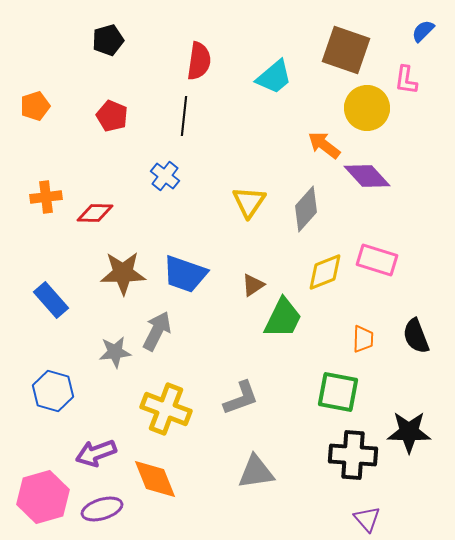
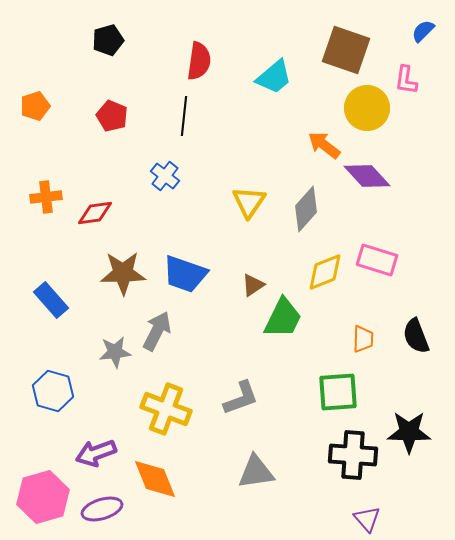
red diamond: rotated 9 degrees counterclockwise
green square: rotated 15 degrees counterclockwise
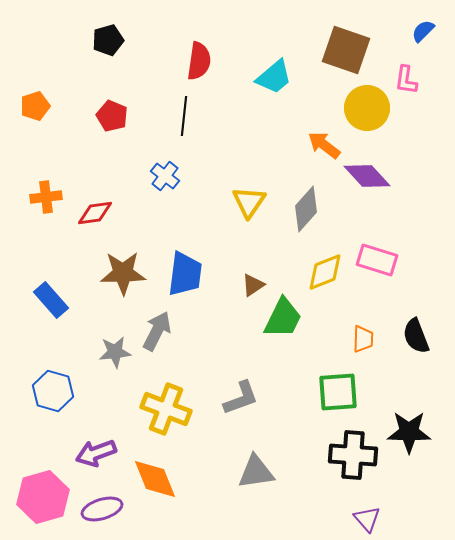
blue trapezoid: rotated 102 degrees counterclockwise
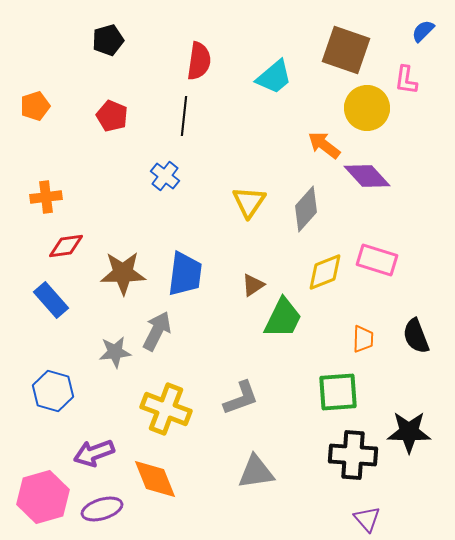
red diamond: moved 29 px left, 33 px down
purple arrow: moved 2 px left
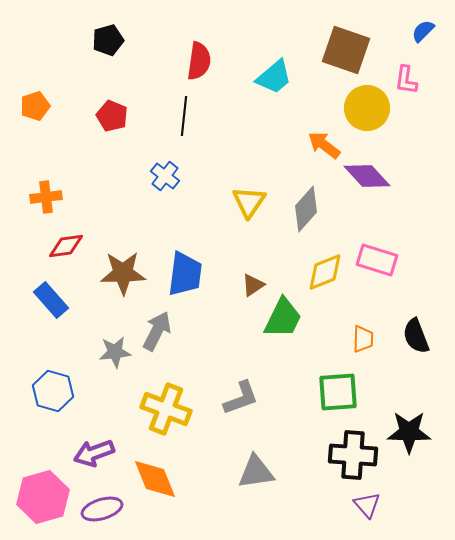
purple triangle: moved 14 px up
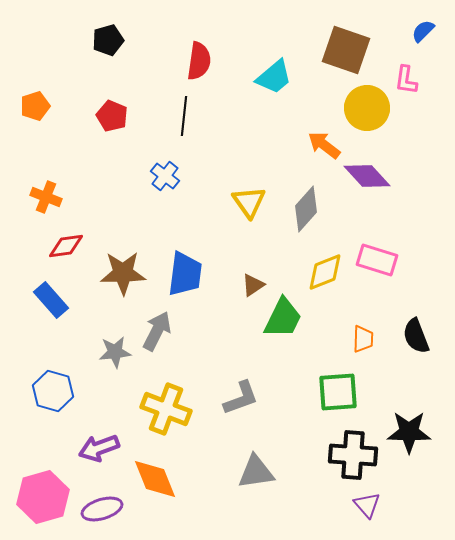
orange cross: rotated 28 degrees clockwise
yellow triangle: rotated 9 degrees counterclockwise
purple arrow: moved 5 px right, 5 px up
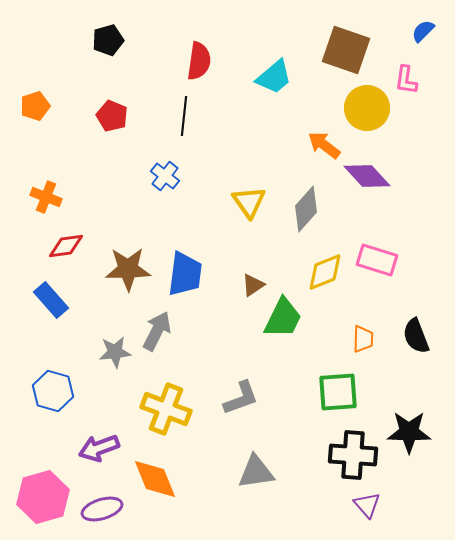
brown star: moved 5 px right, 4 px up
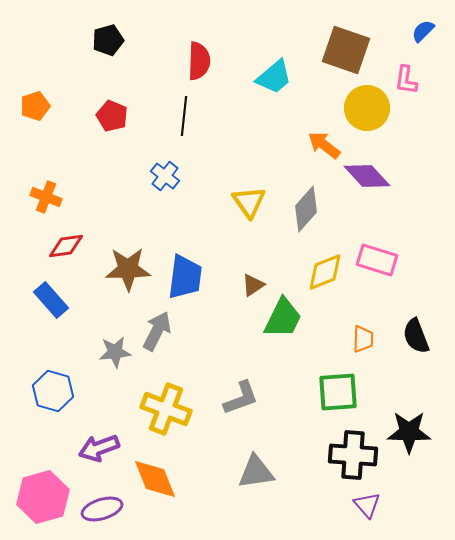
red semicircle: rotated 6 degrees counterclockwise
blue trapezoid: moved 3 px down
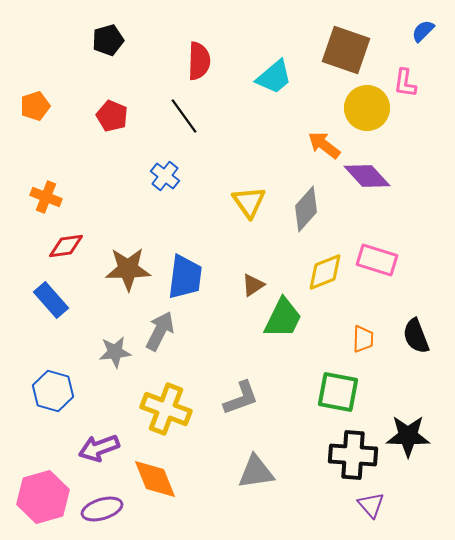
pink L-shape: moved 1 px left, 3 px down
black line: rotated 42 degrees counterclockwise
gray arrow: moved 3 px right
green square: rotated 15 degrees clockwise
black star: moved 1 px left, 4 px down
purple triangle: moved 4 px right
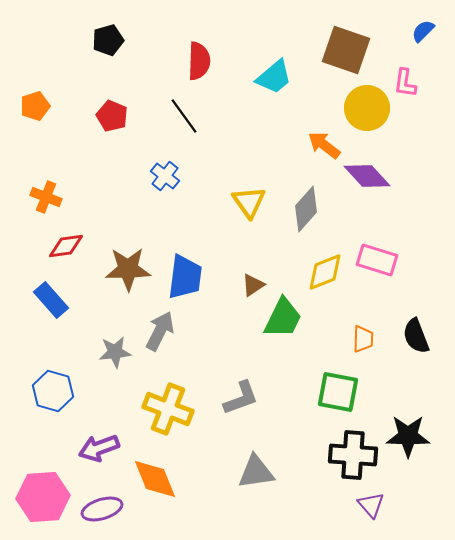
yellow cross: moved 2 px right
pink hexagon: rotated 12 degrees clockwise
